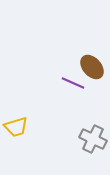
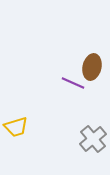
brown ellipse: rotated 55 degrees clockwise
gray cross: rotated 24 degrees clockwise
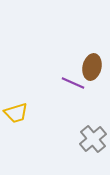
yellow trapezoid: moved 14 px up
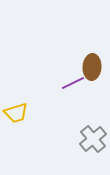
brown ellipse: rotated 10 degrees counterclockwise
purple line: rotated 50 degrees counterclockwise
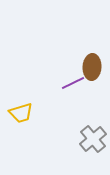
yellow trapezoid: moved 5 px right
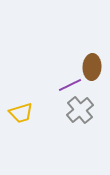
purple line: moved 3 px left, 2 px down
gray cross: moved 13 px left, 29 px up
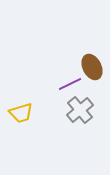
brown ellipse: rotated 30 degrees counterclockwise
purple line: moved 1 px up
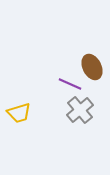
purple line: rotated 50 degrees clockwise
yellow trapezoid: moved 2 px left
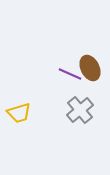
brown ellipse: moved 2 px left, 1 px down
purple line: moved 10 px up
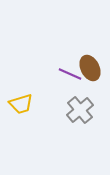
yellow trapezoid: moved 2 px right, 9 px up
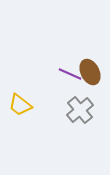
brown ellipse: moved 4 px down
yellow trapezoid: moved 1 px left, 1 px down; rotated 55 degrees clockwise
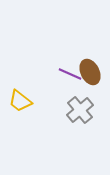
yellow trapezoid: moved 4 px up
